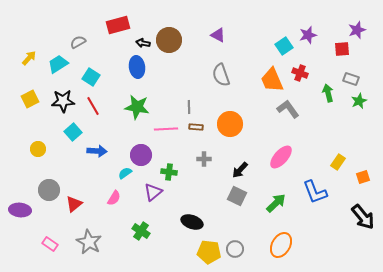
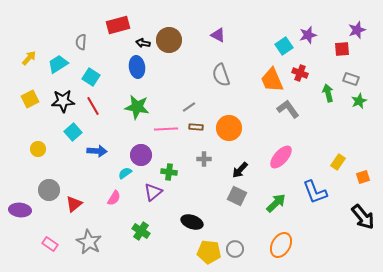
gray semicircle at (78, 42): moved 3 px right; rotated 56 degrees counterclockwise
gray line at (189, 107): rotated 56 degrees clockwise
orange circle at (230, 124): moved 1 px left, 4 px down
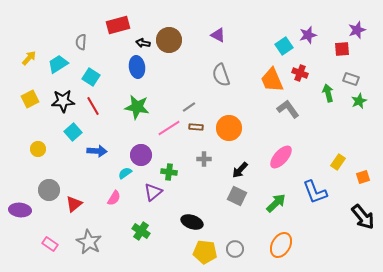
pink line at (166, 129): moved 3 px right, 1 px up; rotated 30 degrees counterclockwise
yellow pentagon at (209, 252): moved 4 px left
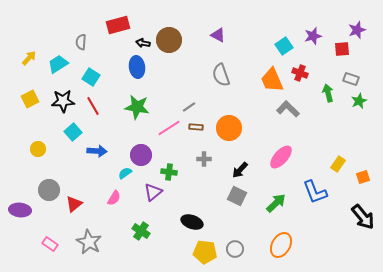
purple star at (308, 35): moved 5 px right, 1 px down
gray L-shape at (288, 109): rotated 10 degrees counterclockwise
yellow rectangle at (338, 162): moved 2 px down
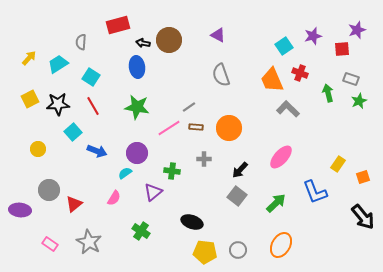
black star at (63, 101): moved 5 px left, 3 px down
blue arrow at (97, 151): rotated 18 degrees clockwise
purple circle at (141, 155): moved 4 px left, 2 px up
green cross at (169, 172): moved 3 px right, 1 px up
gray square at (237, 196): rotated 12 degrees clockwise
gray circle at (235, 249): moved 3 px right, 1 px down
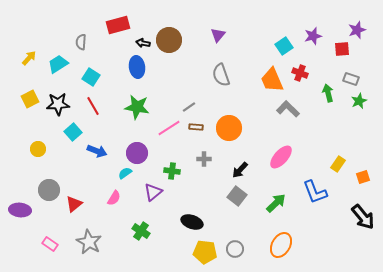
purple triangle at (218, 35): rotated 42 degrees clockwise
gray circle at (238, 250): moved 3 px left, 1 px up
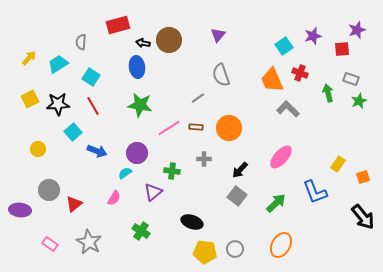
green star at (137, 107): moved 3 px right, 2 px up
gray line at (189, 107): moved 9 px right, 9 px up
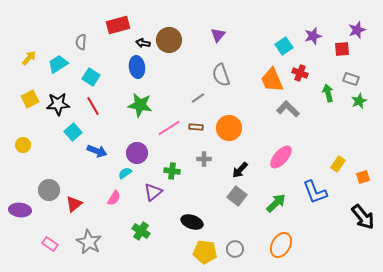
yellow circle at (38, 149): moved 15 px left, 4 px up
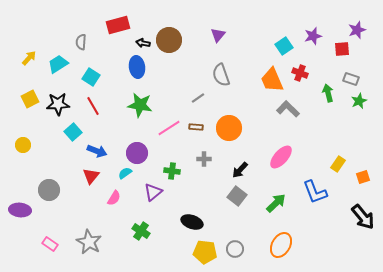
red triangle at (74, 204): moved 17 px right, 28 px up; rotated 12 degrees counterclockwise
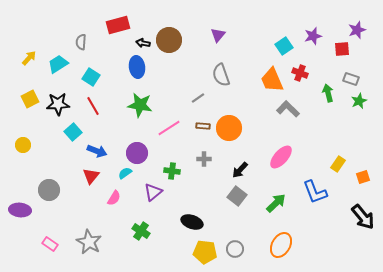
brown rectangle at (196, 127): moved 7 px right, 1 px up
